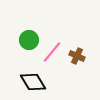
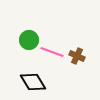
pink line: rotated 70 degrees clockwise
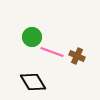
green circle: moved 3 px right, 3 px up
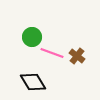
pink line: moved 1 px down
brown cross: rotated 14 degrees clockwise
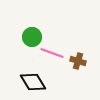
brown cross: moved 1 px right, 5 px down; rotated 21 degrees counterclockwise
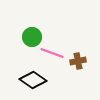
brown cross: rotated 28 degrees counterclockwise
black diamond: moved 2 px up; rotated 24 degrees counterclockwise
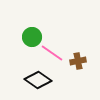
pink line: rotated 15 degrees clockwise
black diamond: moved 5 px right
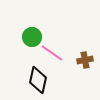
brown cross: moved 7 px right, 1 px up
black diamond: rotated 68 degrees clockwise
